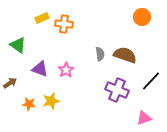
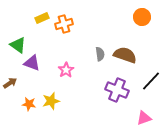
orange cross: rotated 24 degrees counterclockwise
purple triangle: moved 8 px left, 6 px up
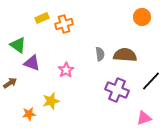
brown semicircle: rotated 15 degrees counterclockwise
orange star: moved 10 px down; rotated 16 degrees counterclockwise
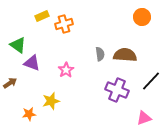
yellow rectangle: moved 2 px up
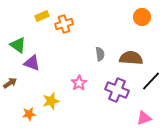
brown semicircle: moved 6 px right, 3 px down
pink star: moved 13 px right, 13 px down
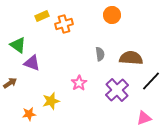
orange circle: moved 30 px left, 2 px up
purple cross: rotated 25 degrees clockwise
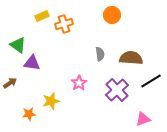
purple triangle: rotated 12 degrees counterclockwise
black line: rotated 15 degrees clockwise
pink triangle: moved 1 px left, 1 px down
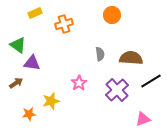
yellow rectangle: moved 7 px left, 3 px up
brown arrow: moved 6 px right
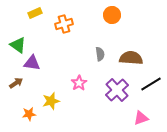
black line: moved 3 px down
pink triangle: moved 2 px left, 1 px up
